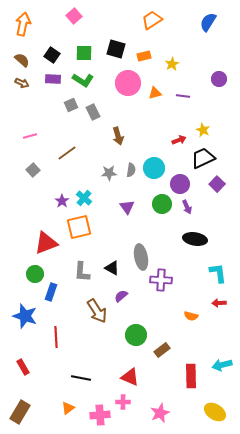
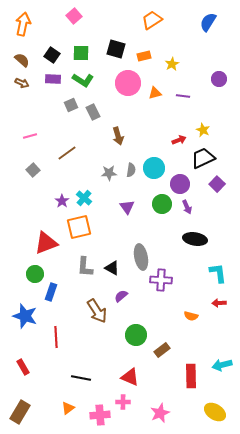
green square at (84, 53): moved 3 px left
gray L-shape at (82, 272): moved 3 px right, 5 px up
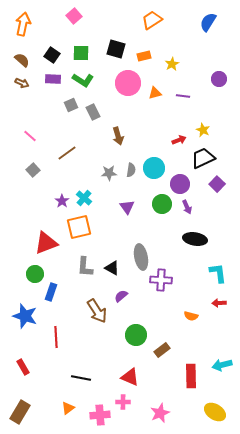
pink line at (30, 136): rotated 56 degrees clockwise
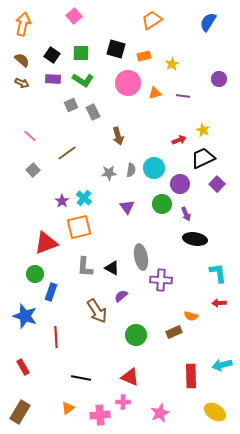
purple arrow at (187, 207): moved 1 px left, 7 px down
brown rectangle at (162, 350): moved 12 px right, 18 px up; rotated 14 degrees clockwise
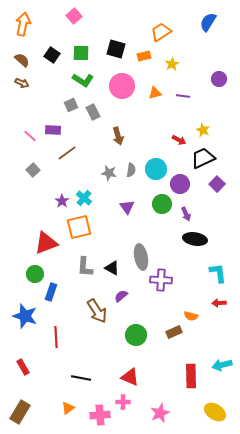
orange trapezoid at (152, 20): moved 9 px right, 12 px down
purple rectangle at (53, 79): moved 51 px down
pink circle at (128, 83): moved 6 px left, 3 px down
red arrow at (179, 140): rotated 48 degrees clockwise
cyan circle at (154, 168): moved 2 px right, 1 px down
gray star at (109, 173): rotated 14 degrees clockwise
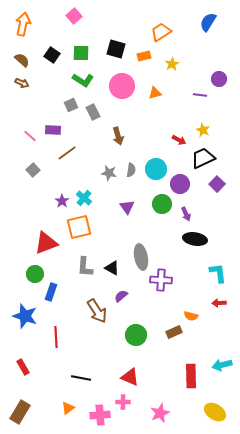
purple line at (183, 96): moved 17 px right, 1 px up
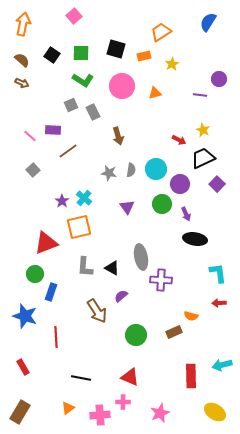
brown line at (67, 153): moved 1 px right, 2 px up
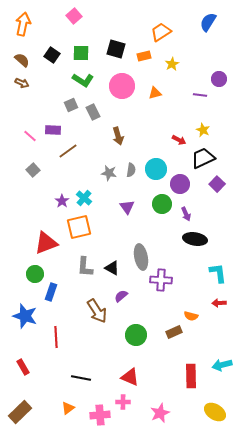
brown rectangle at (20, 412): rotated 15 degrees clockwise
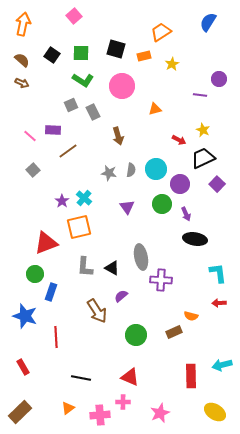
orange triangle at (155, 93): moved 16 px down
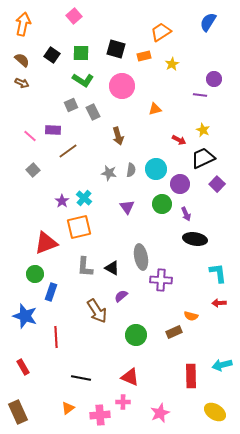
purple circle at (219, 79): moved 5 px left
brown rectangle at (20, 412): moved 2 px left; rotated 70 degrees counterclockwise
